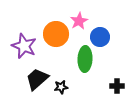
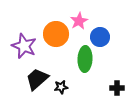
black cross: moved 2 px down
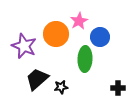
black cross: moved 1 px right
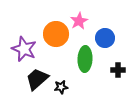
blue circle: moved 5 px right, 1 px down
purple star: moved 3 px down
black cross: moved 18 px up
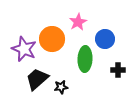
pink star: moved 1 px left, 1 px down
orange circle: moved 4 px left, 5 px down
blue circle: moved 1 px down
